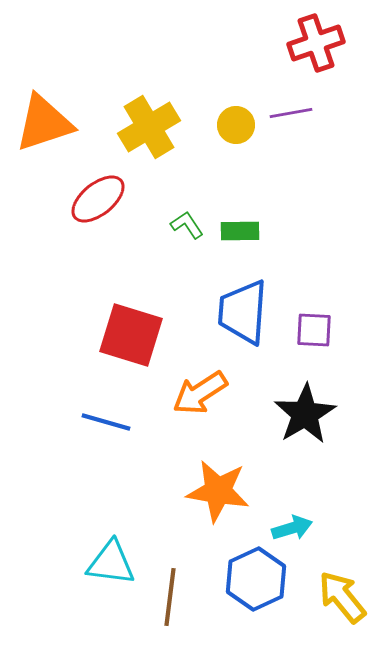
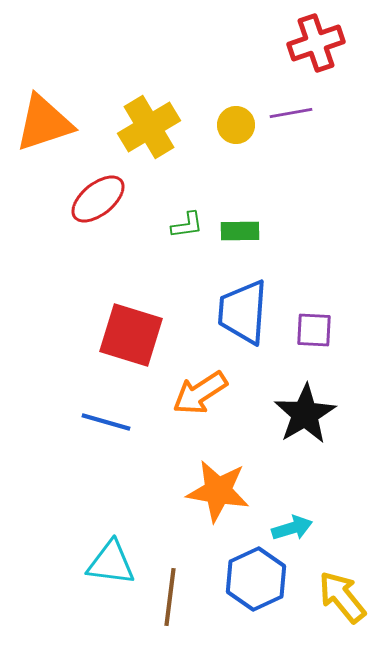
green L-shape: rotated 116 degrees clockwise
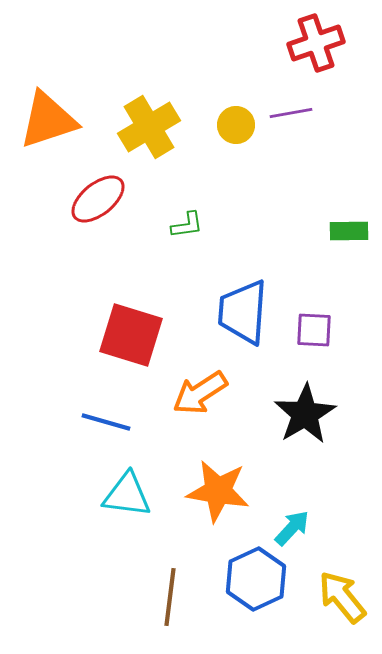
orange triangle: moved 4 px right, 3 px up
green rectangle: moved 109 px right
cyan arrow: rotated 30 degrees counterclockwise
cyan triangle: moved 16 px right, 68 px up
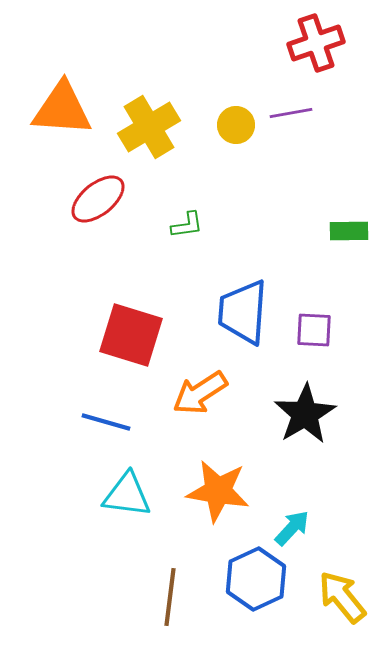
orange triangle: moved 14 px right, 11 px up; rotated 22 degrees clockwise
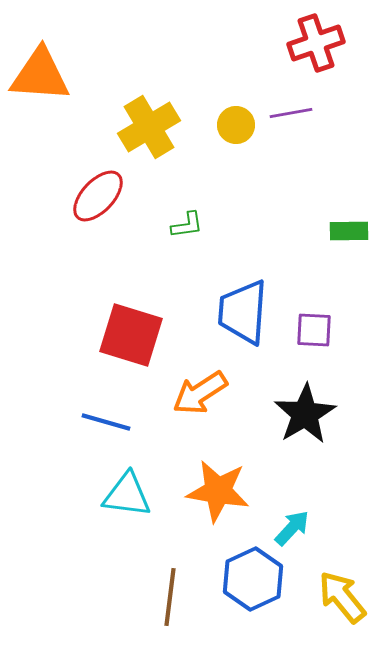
orange triangle: moved 22 px left, 34 px up
red ellipse: moved 3 px up; rotated 8 degrees counterclockwise
blue hexagon: moved 3 px left
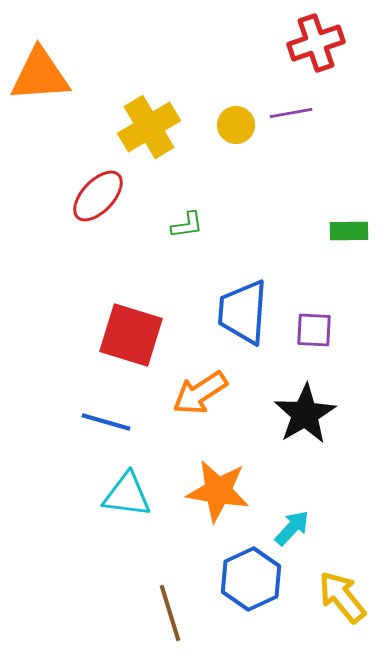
orange triangle: rotated 8 degrees counterclockwise
blue hexagon: moved 2 px left
brown line: moved 16 px down; rotated 24 degrees counterclockwise
